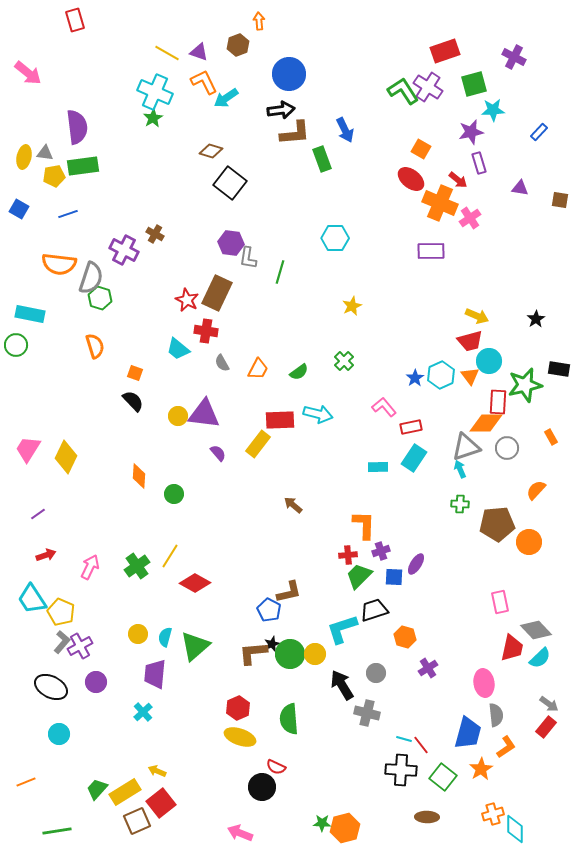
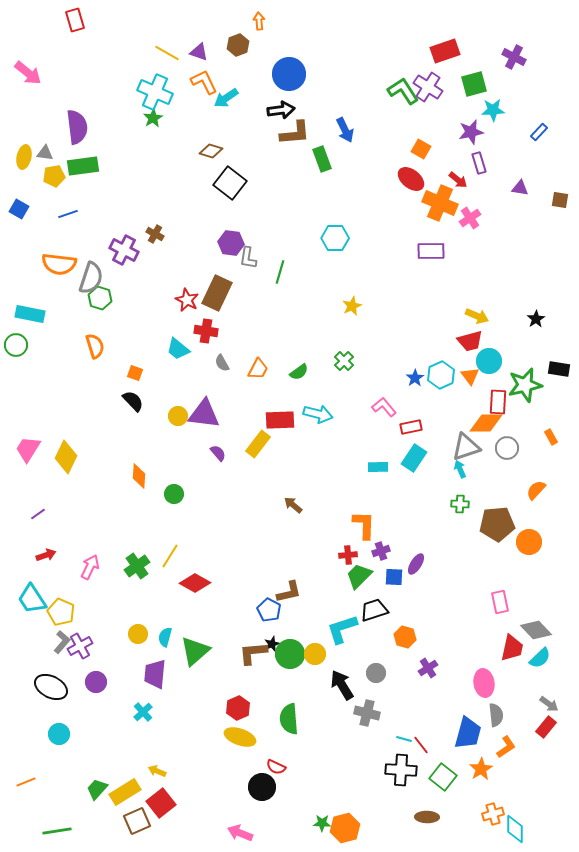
green triangle at (195, 646): moved 5 px down
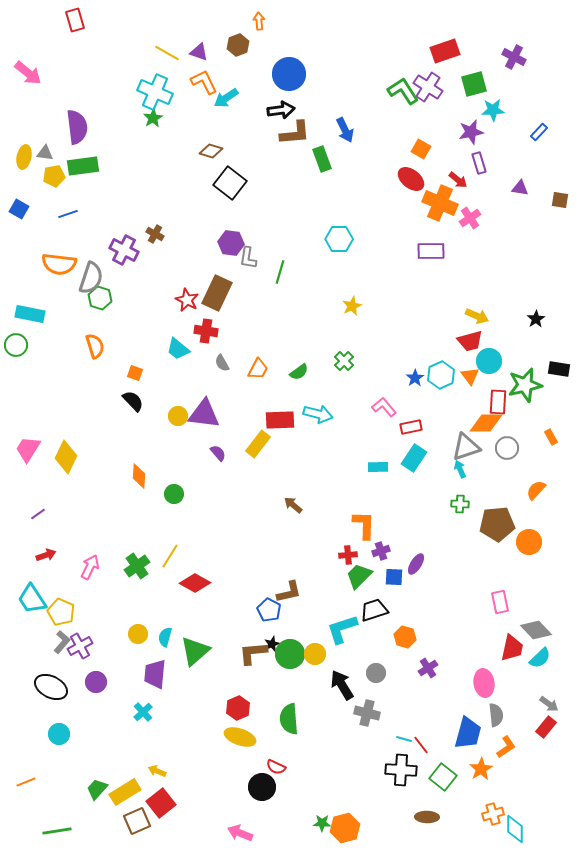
cyan hexagon at (335, 238): moved 4 px right, 1 px down
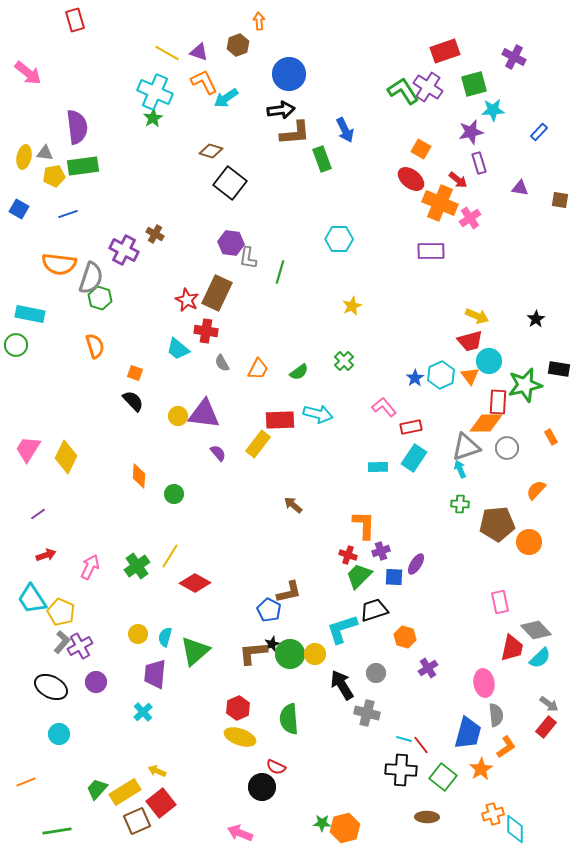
red cross at (348, 555): rotated 24 degrees clockwise
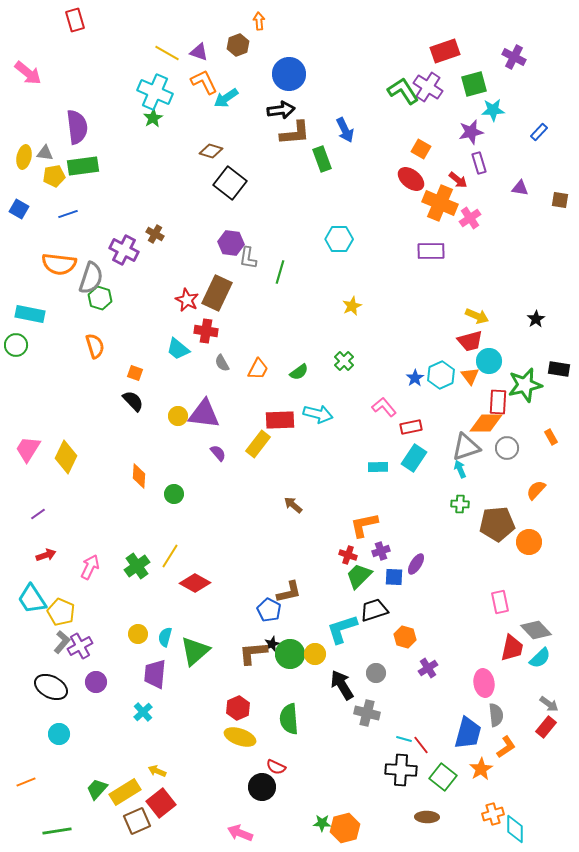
orange L-shape at (364, 525): rotated 104 degrees counterclockwise
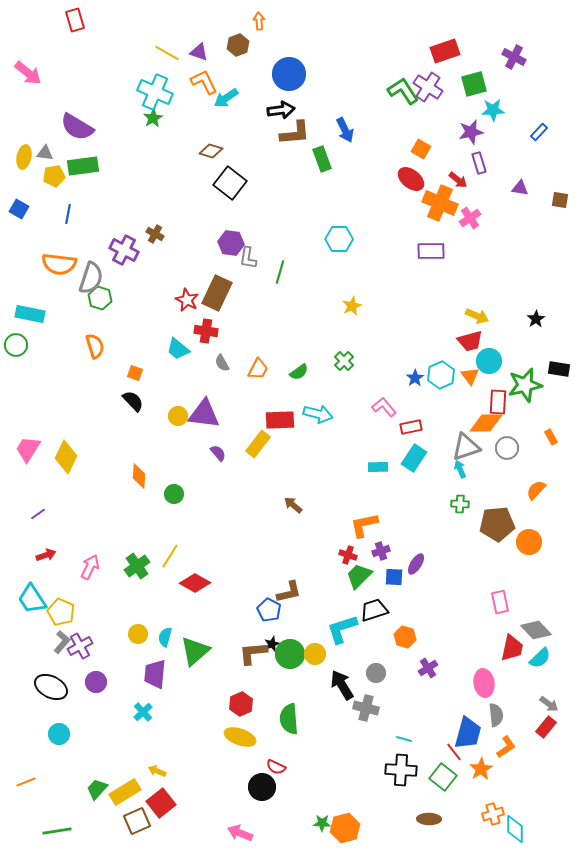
purple semicircle at (77, 127): rotated 128 degrees clockwise
blue line at (68, 214): rotated 60 degrees counterclockwise
red hexagon at (238, 708): moved 3 px right, 4 px up
gray cross at (367, 713): moved 1 px left, 5 px up
red line at (421, 745): moved 33 px right, 7 px down
brown ellipse at (427, 817): moved 2 px right, 2 px down
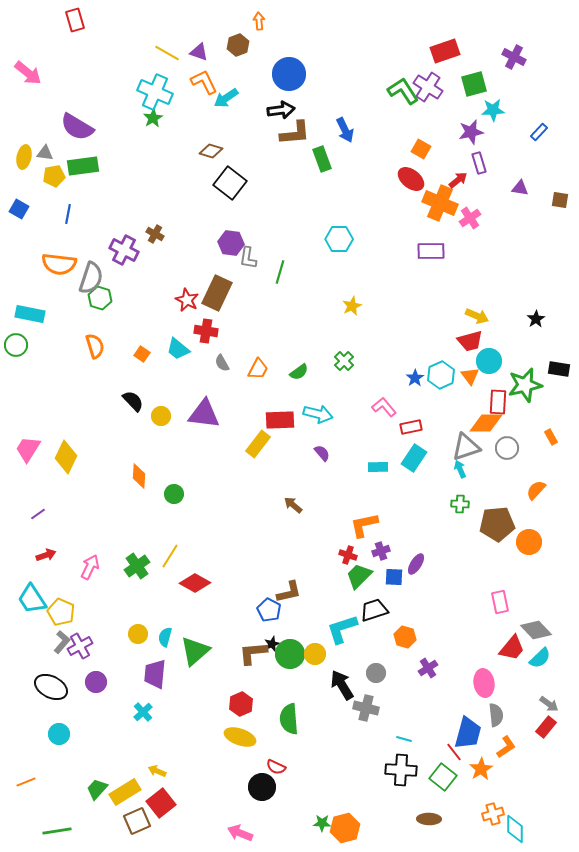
red arrow at (458, 180): rotated 78 degrees counterclockwise
orange square at (135, 373): moved 7 px right, 19 px up; rotated 14 degrees clockwise
yellow circle at (178, 416): moved 17 px left
purple semicircle at (218, 453): moved 104 px right
red trapezoid at (512, 648): rotated 28 degrees clockwise
